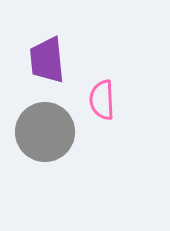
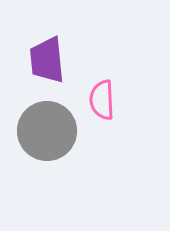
gray circle: moved 2 px right, 1 px up
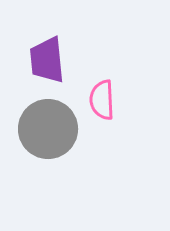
gray circle: moved 1 px right, 2 px up
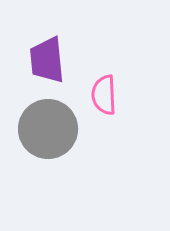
pink semicircle: moved 2 px right, 5 px up
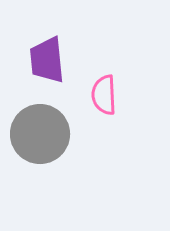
gray circle: moved 8 px left, 5 px down
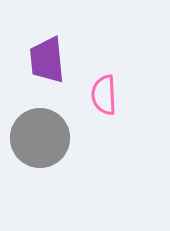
gray circle: moved 4 px down
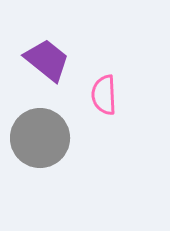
purple trapezoid: rotated 135 degrees clockwise
